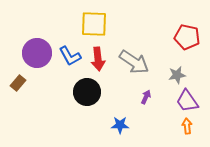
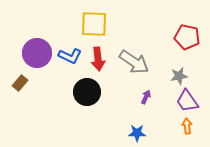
blue L-shape: rotated 35 degrees counterclockwise
gray star: moved 2 px right, 1 px down
brown rectangle: moved 2 px right
blue star: moved 17 px right, 8 px down
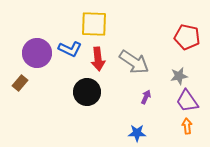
blue L-shape: moved 7 px up
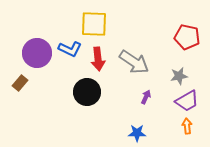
purple trapezoid: rotated 85 degrees counterclockwise
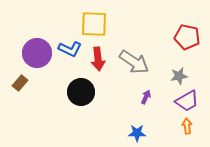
black circle: moved 6 px left
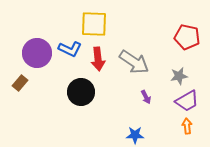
purple arrow: rotated 128 degrees clockwise
blue star: moved 2 px left, 2 px down
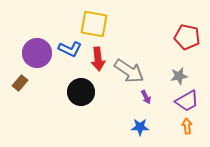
yellow square: rotated 8 degrees clockwise
gray arrow: moved 5 px left, 9 px down
blue star: moved 5 px right, 8 px up
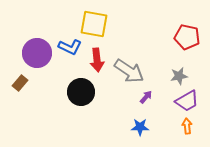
blue L-shape: moved 2 px up
red arrow: moved 1 px left, 1 px down
purple arrow: rotated 112 degrees counterclockwise
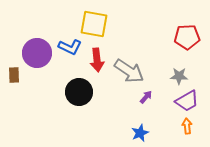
red pentagon: rotated 15 degrees counterclockwise
gray star: rotated 12 degrees clockwise
brown rectangle: moved 6 px left, 8 px up; rotated 42 degrees counterclockwise
black circle: moved 2 px left
blue star: moved 6 px down; rotated 24 degrees counterclockwise
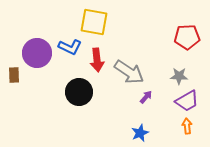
yellow square: moved 2 px up
gray arrow: moved 1 px down
